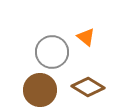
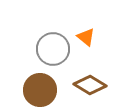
gray circle: moved 1 px right, 3 px up
brown diamond: moved 2 px right, 2 px up
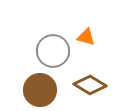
orange triangle: rotated 24 degrees counterclockwise
gray circle: moved 2 px down
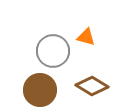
brown diamond: moved 2 px right, 1 px down
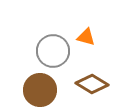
brown diamond: moved 2 px up
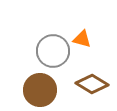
orange triangle: moved 4 px left, 2 px down
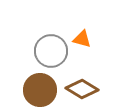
gray circle: moved 2 px left
brown diamond: moved 10 px left, 5 px down
